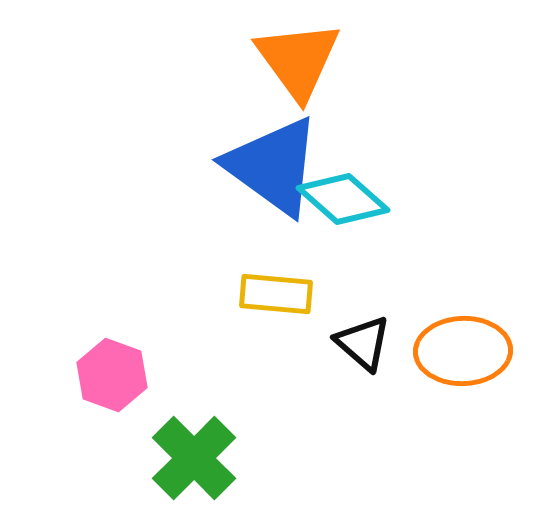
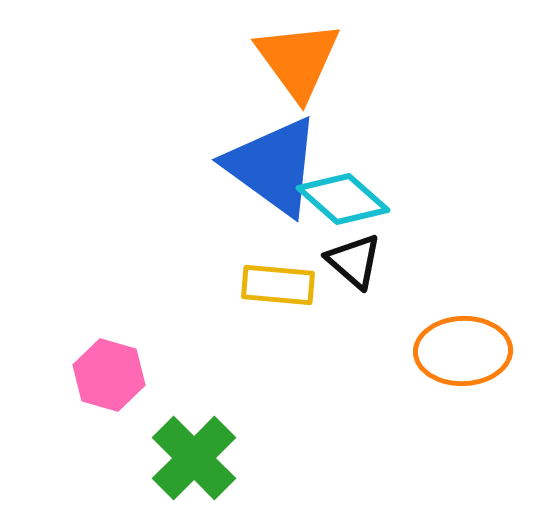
yellow rectangle: moved 2 px right, 9 px up
black triangle: moved 9 px left, 82 px up
pink hexagon: moved 3 px left; rotated 4 degrees counterclockwise
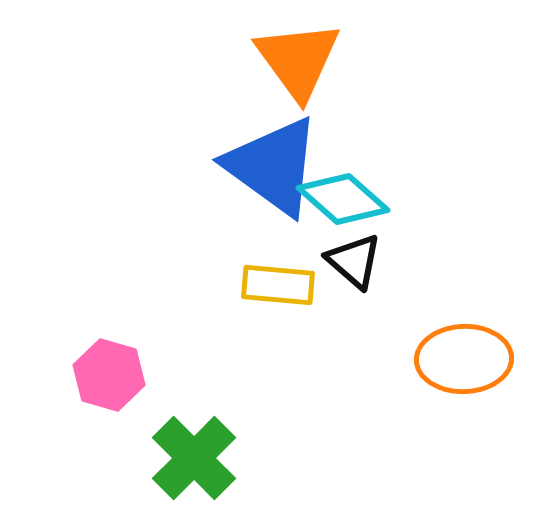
orange ellipse: moved 1 px right, 8 px down
